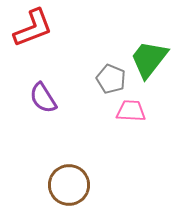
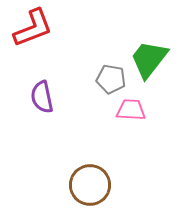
gray pentagon: rotated 12 degrees counterclockwise
purple semicircle: moved 1 px left, 1 px up; rotated 20 degrees clockwise
pink trapezoid: moved 1 px up
brown circle: moved 21 px right
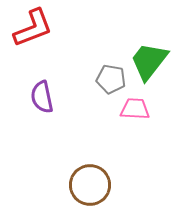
green trapezoid: moved 2 px down
pink trapezoid: moved 4 px right, 1 px up
